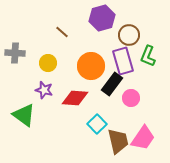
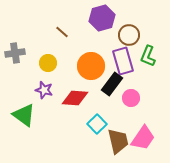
gray cross: rotated 12 degrees counterclockwise
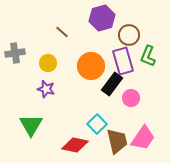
purple star: moved 2 px right, 1 px up
red diamond: moved 47 px down; rotated 8 degrees clockwise
green triangle: moved 7 px right, 10 px down; rotated 25 degrees clockwise
brown trapezoid: moved 1 px left
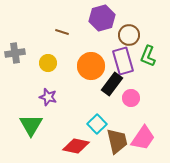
brown line: rotated 24 degrees counterclockwise
purple star: moved 2 px right, 8 px down
red diamond: moved 1 px right, 1 px down
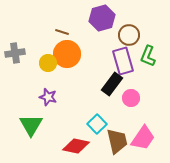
orange circle: moved 24 px left, 12 px up
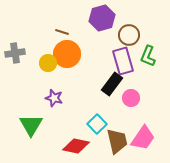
purple star: moved 6 px right, 1 px down
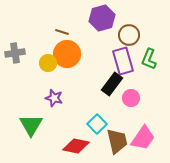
green L-shape: moved 1 px right, 3 px down
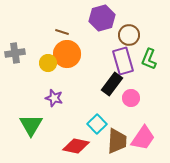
brown trapezoid: rotated 16 degrees clockwise
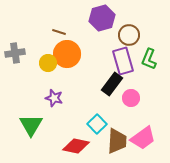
brown line: moved 3 px left
pink trapezoid: rotated 20 degrees clockwise
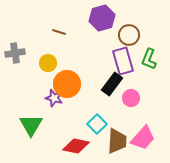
orange circle: moved 30 px down
pink trapezoid: rotated 12 degrees counterclockwise
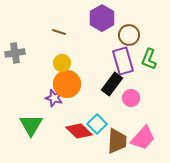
purple hexagon: rotated 15 degrees counterclockwise
yellow circle: moved 14 px right
red diamond: moved 3 px right, 15 px up; rotated 32 degrees clockwise
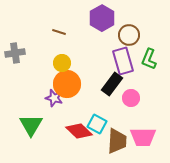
cyan square: rotated 18 degrees counterclockwise
pink trapezoid: moved 1 px up; rotated 48 degrees clockwise
